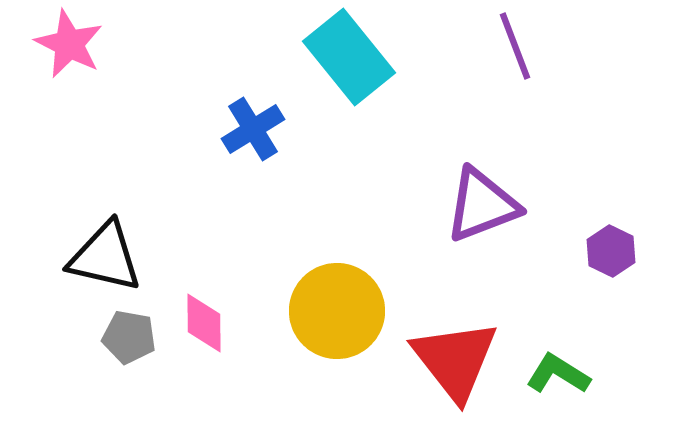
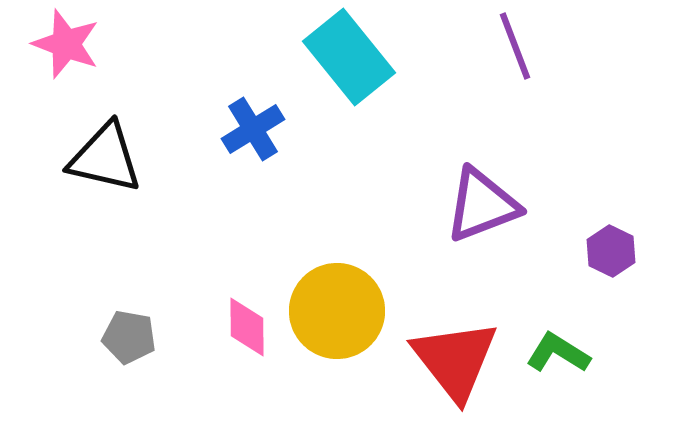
pink star: moved 3 px left; rotated 6 degrees counterclockwise
black triangle: moved 99 px up
pink diamond: moved 43 px right, 4 px down
green L-shape: moved 21 px up
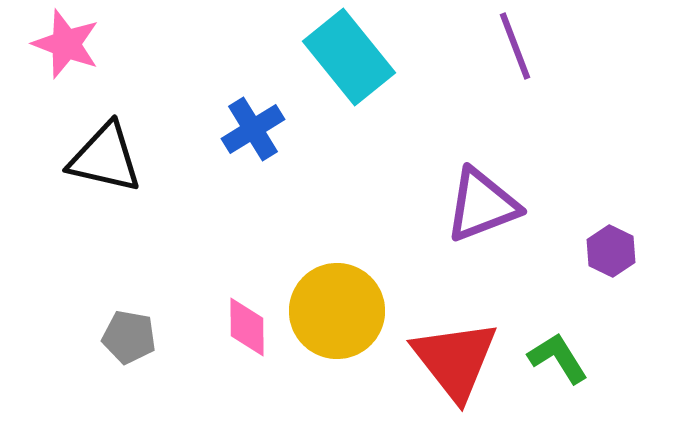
green L-shape: moved 5 px down; rotated 26 degrees clockwise
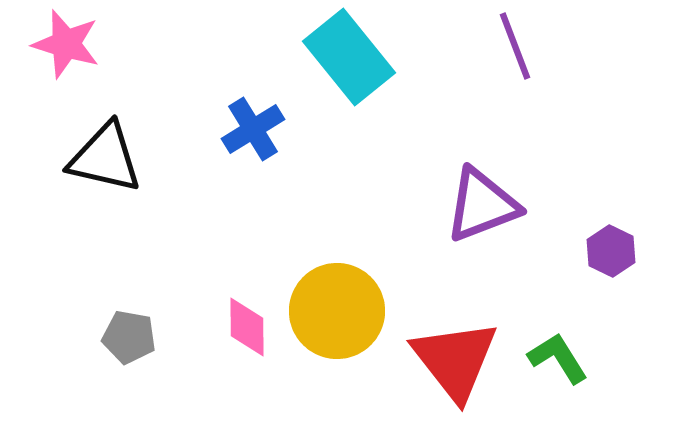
pink star: rotated 4 degrees counterclockwise
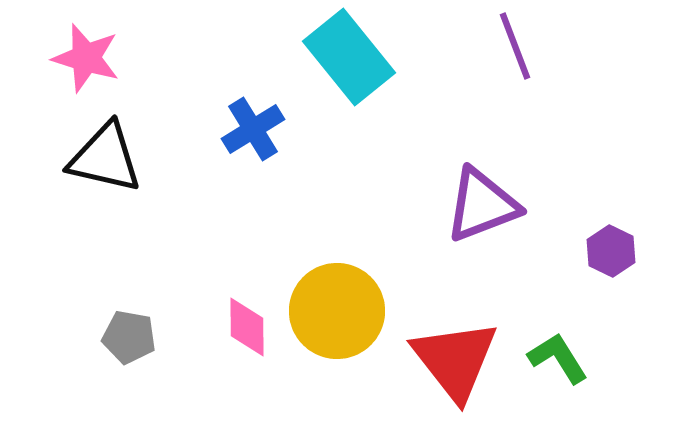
pink star: moved 20 px right, 14 px down
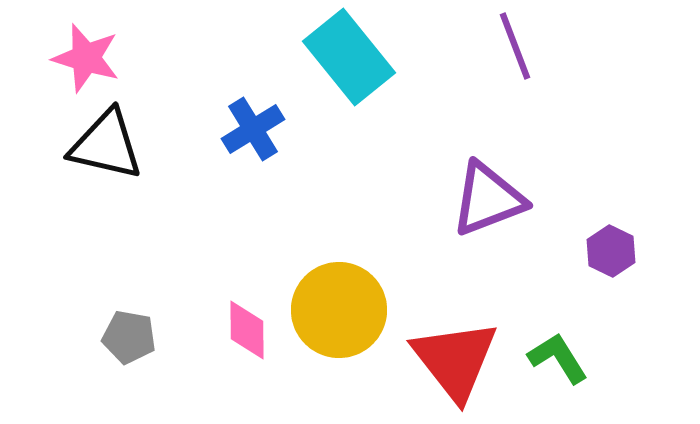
black triangle: moved 1 px right, 13 px up
purple triangle: moved 6 px right, 6 px up
yellow circle: moved 2 px right, 1 px up
pink diamond: moved 3 px down
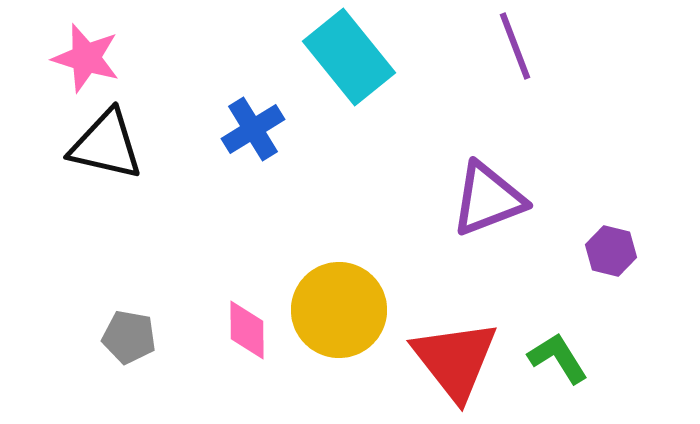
purple hexagon: rotated 12 degrees counterclockwise
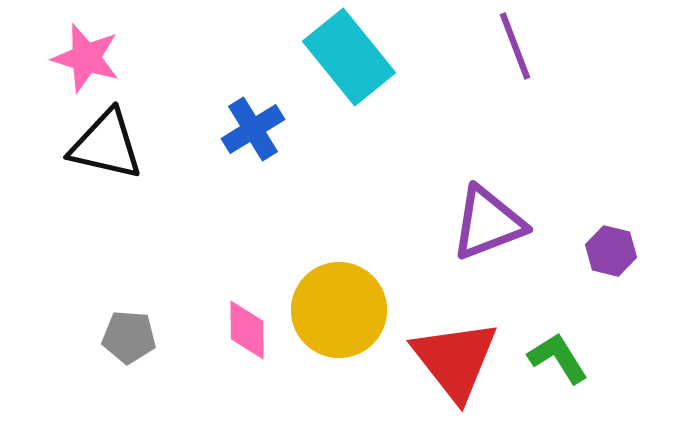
purple triangle: moved 24 px down
gray pentagon: rotated 6 degrees counterclockwise
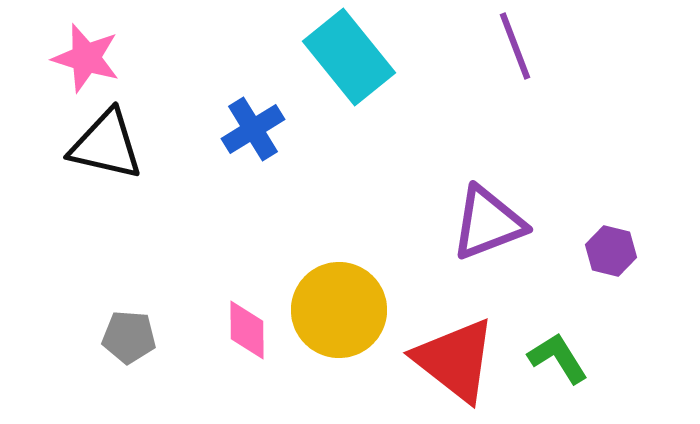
red triangle: rotated 14 degrees counterclockwise
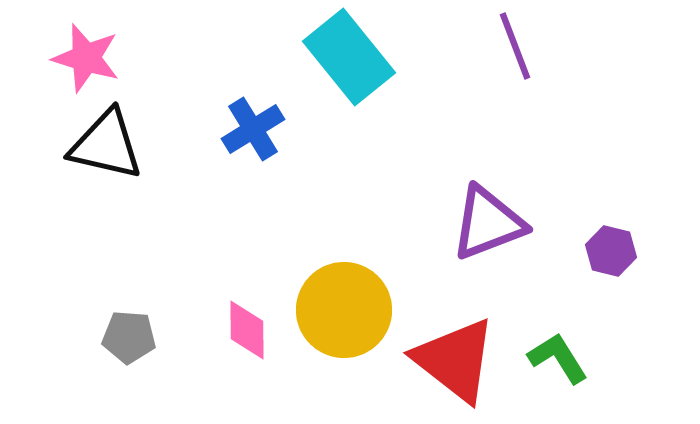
yellow circle: moved 5 px right
